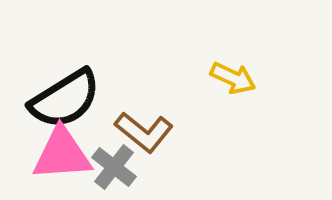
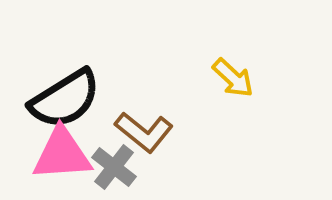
yellow arrow: rotated 18 degrees clockwise
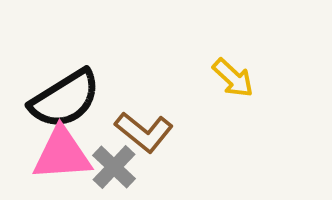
gray cross: rotated 6 degrees clockwise
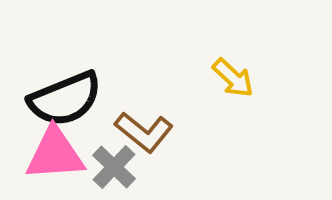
black semicircle: rotated 10 degrees clockwise
pink triangle: moved 7 px left
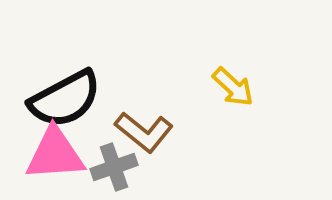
yellow arrow: moved 9 px down
black semicircle: rotated 6 degrees counterclockwise
gray cross: rotated 27 degrees clockwise
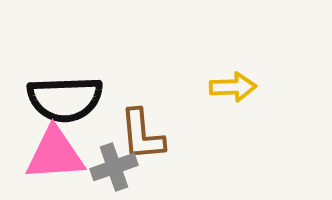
yellow arrow: rotated 45 degrees counterclockwise
black semicircle: rotated 26 degrees clockwise
brown L-shape: moved 2 px left, 3 px down; rotated 46 degrees clockwise
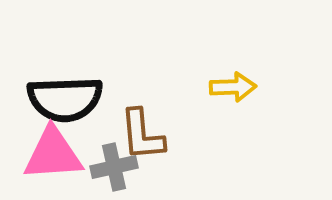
pink triangle: moved 2 px left
gray cross: rotated 6 degrees clockwise
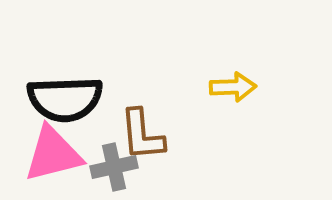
pink triangle: rotated 10 degrees counterclockwise
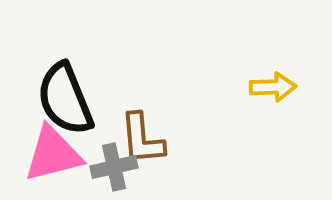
yellow arrow: moved 40 px right
black semicircle: rotated 70 degrees clockwise
brown L-shape: moved 4 px down
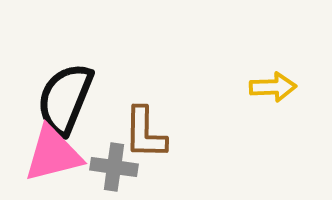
black semicircle: rotated 44 degrees clockwise
brown L-shape: moved 3 px right, 6 px up; rotated 6 degrees clockwise
gray cross: rotated 21 degrees clockwise
